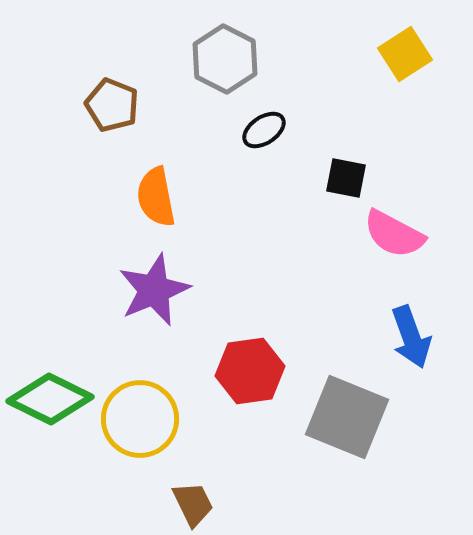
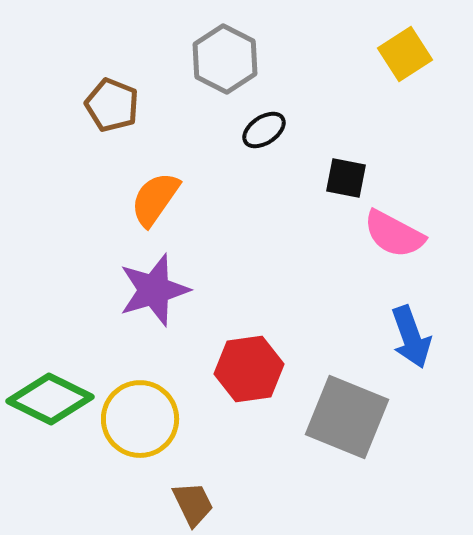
orange semicircle: moved 1 px left, 2 px down; rotated 46 degrees clockwise
purple star: rotated 6 degrees clockwise
red hexagon: moved 1 px left, 2 px up
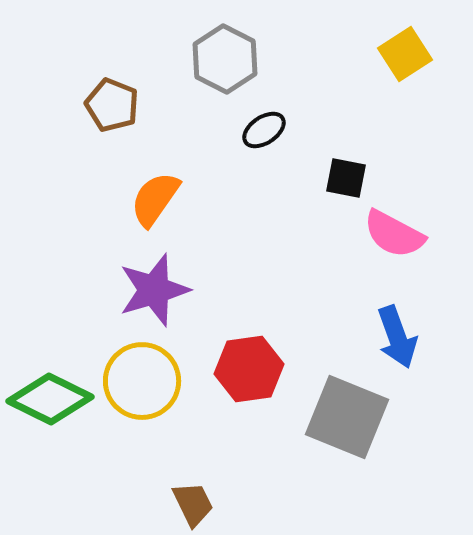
blue arrow: moved 14 px left
yellow circle: moved 2 px right, 38 px up
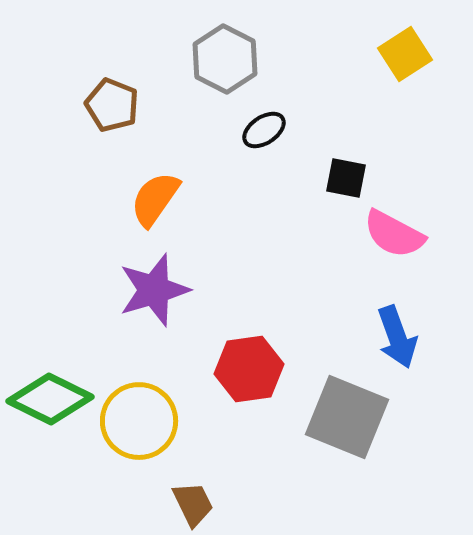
yellow circle: moved 3 px left, 40 px down
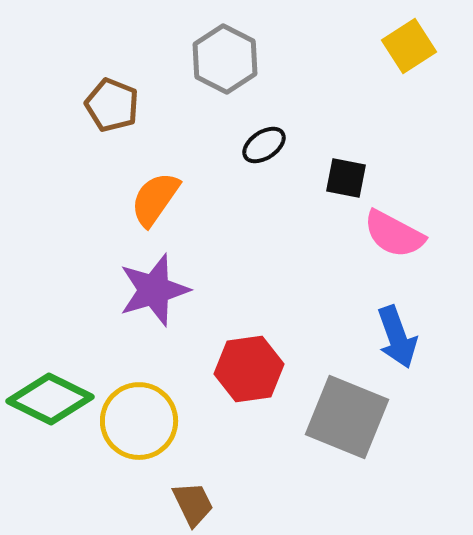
yellow square: moved 4 px right, 8 px up
black ellipse: moved 15 px down
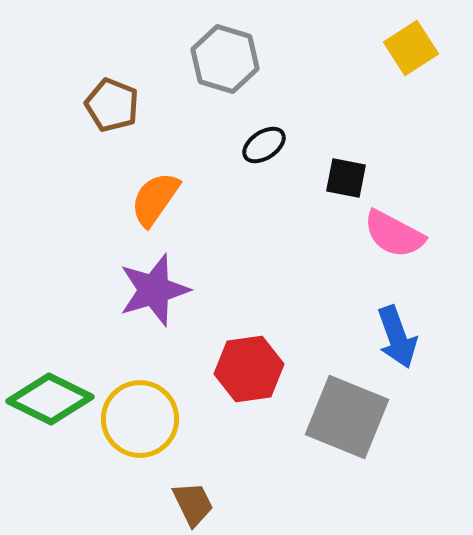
yellow square: moved 2 px right, 2 px down
gray hexagon: rotated 10 degrees counterclockwise
yellow circle: moved 1 px right, 2 px up
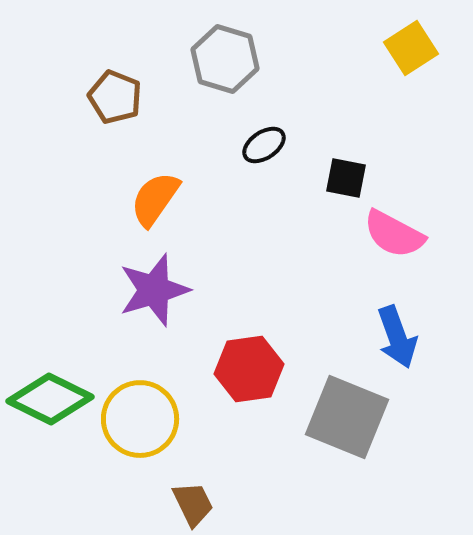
brown pentagon: moved 3 px right, 8 px up
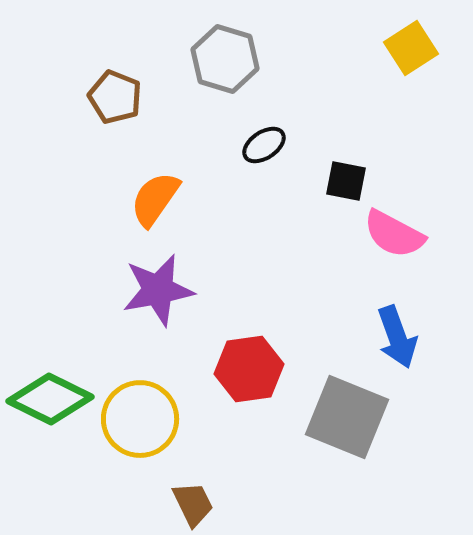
black square: moved 3 px down
purple star: moved 4 px right; rotated 6 degrees clockwise
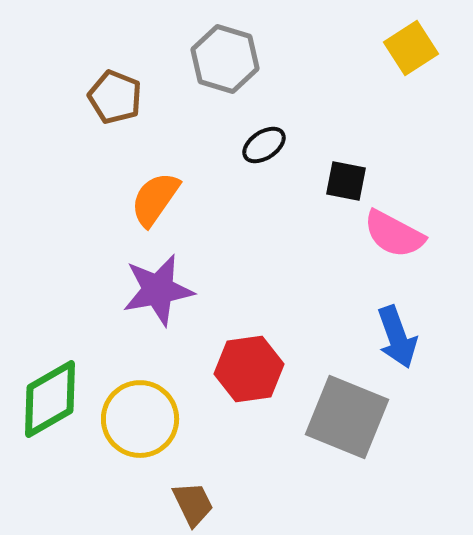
green diamond: rotated 56 degrees counterclockwise
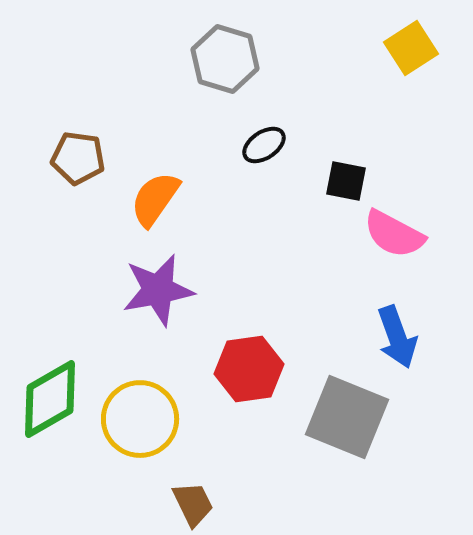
brown pentagon: moved 37 px left, 61 px down; rotated 14 degrees counterclockwise
